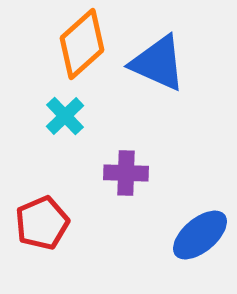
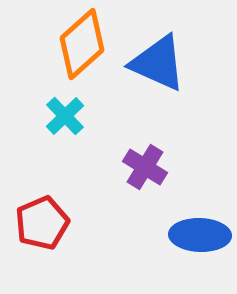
purple cross: moved 19 px right, 6 px up; rotated 30 degrees clockwise
blue ellipse: rotated 42 degrees clockwise
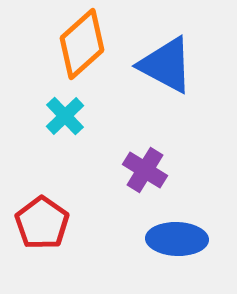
blue triangle: moved 8 px right, 2 px down; rotated 4 degrees clockwise
purple cross: moved 3 px down
red pentagon: rotated 14 degrees counterclockwise
blue ellipse: moved 23 px left, 4 px down
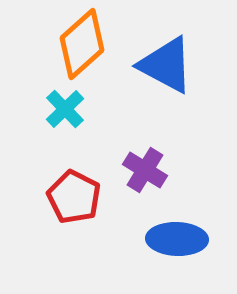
cyan cross: moved 7 px up
red pentagon: moved 32 px right, 26 px up; rotated 8 degrees counterclockwise
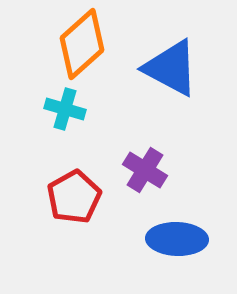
blue triangle: moved 5 px right, 3 px down
cyan cross: rotated 30 degrees counterclockwise
red pentagon: rotated 16 degrees clockwise
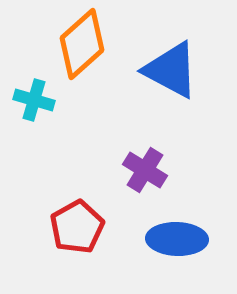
blue triangle: moved 2 px down
cyan cross: moved 31 px left, 9 px up
red pentagon: moved 3 px right, 30 px down
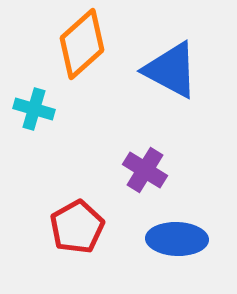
cyan cross: moved 9 px down
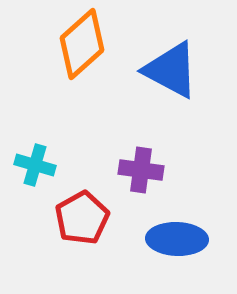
cyan cross: moved 1 px right, 56 px down
purple cross: moved 4 px left; rotated 24 degrees counterclockwise
red pentagon: moved 5 px right, 9 px up
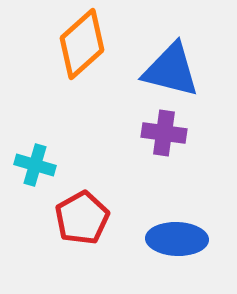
blue triangle: rotated 14 degrees counterclockwise
purple cross: moved 23 px right, 37 px up
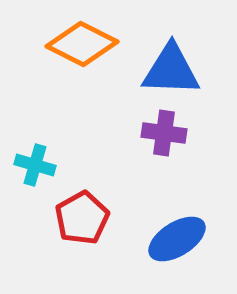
orange diamond: rotated 68 degrees clockwise
blue triangle: rotated 12 degrees counterclockwise
blue ellipse: rotated 34 degrees counterclockwise
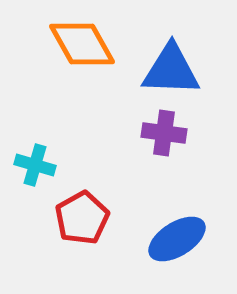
orange diamond: rotated 34 degrees clockwise
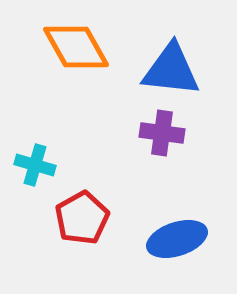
orange diamond: moved 6 px left, 3 px down
blue triangle: rotated 4 degrees clockwise
purple cross: moved 2 px left
blue ellipse: rotated 14 degrees clockwise
